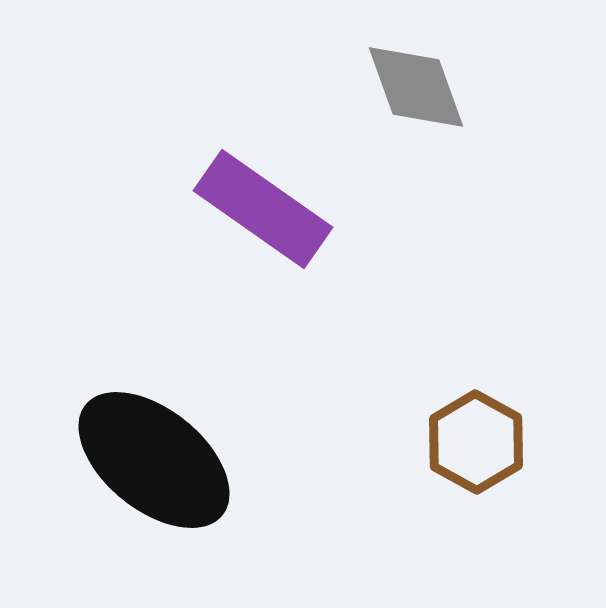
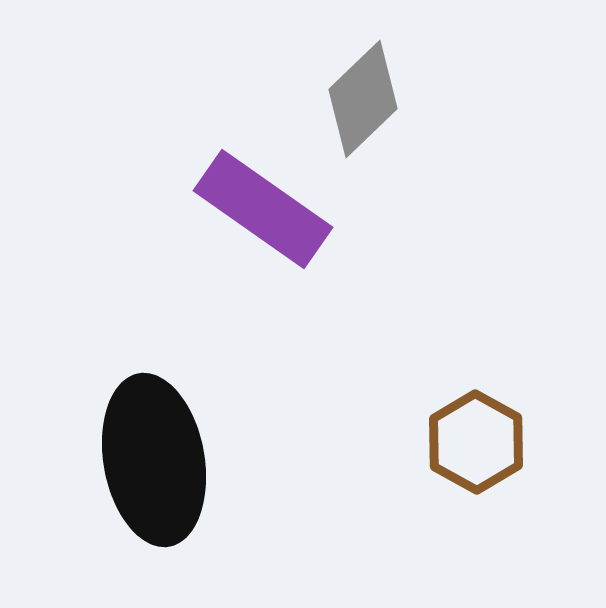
gray diamond: moved 53 px left, 12 px down; rotated 66 degrees clockwise
black ellipse: rotated 41 degrees clockwise
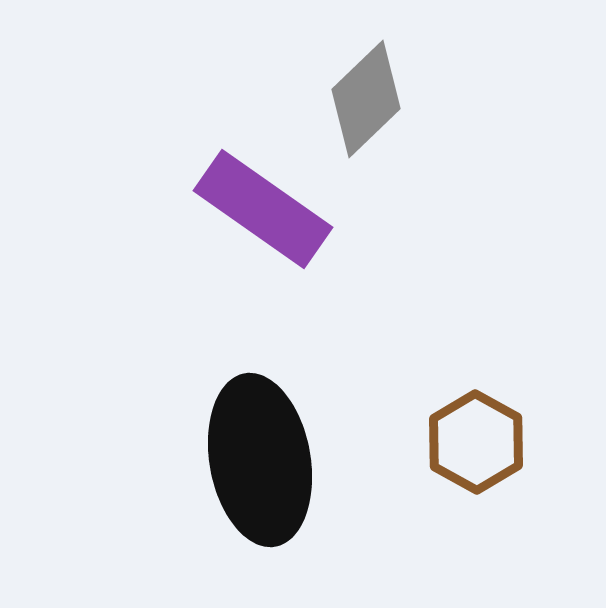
gray diamond: moved 3 px right
black ellipse: moved 106 px right
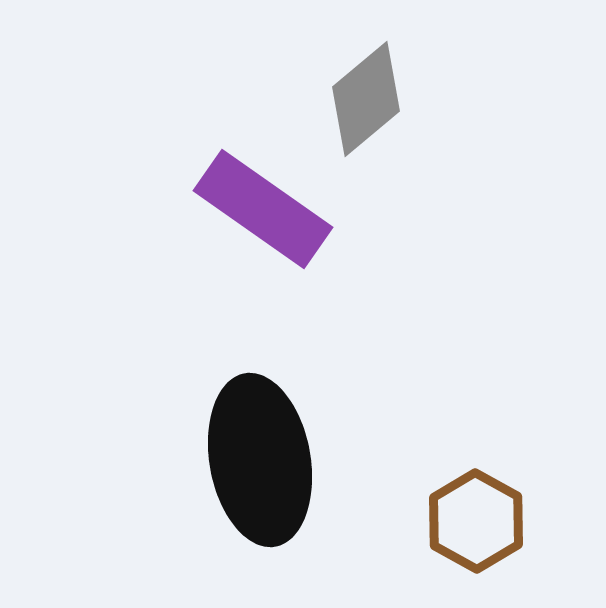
gray diamond: rotated 4 degrees clockwise
brown hexagon: moved 79 px down
